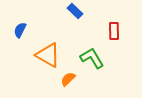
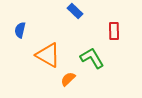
blue semicircle: rotated 14 degrees counterclockwise
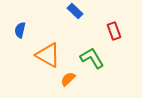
red rectangle: rotated 18 degrees counterclockwise
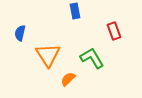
blue rectangle: rotated 35 degrees clockwise
blue semicircle: moved 3 px down
orange triangle: rotated 28 degrees clockwise
